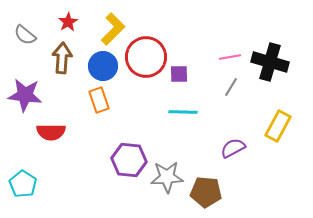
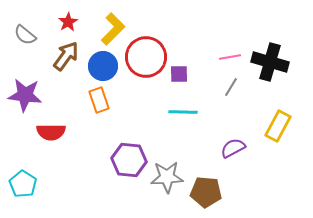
brown arrow: moved 4 px right, 2 px up; rotated 32 degrees clockwise
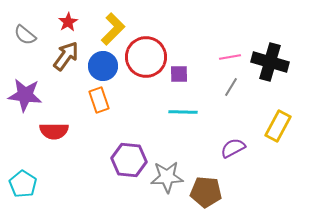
red semicircle: moved 3 px right, 1 px up
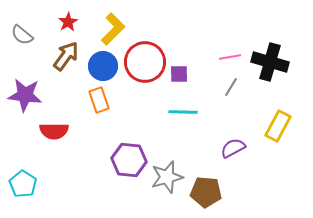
gray semicircle: moved 3 px left
red circle: moved 1 px left, 5 px down
gray star: rotated 12 degrees counterclockwise
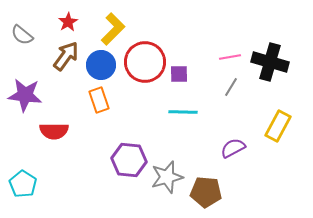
blue circle: moved 2 px left, 1 px up
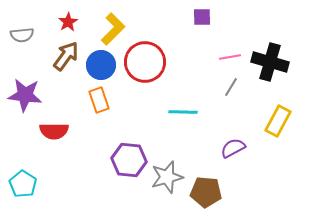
gray semicircle: rotated 45 degrees counterclockwise
purple square: moved 23 px right, 57 px up
yellow rectangle: moved 5 px up
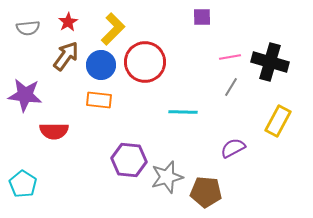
gray semicircle: moved 6 px right, 7 px up
orange rectangle: rotated 65 degrees counterclockwise
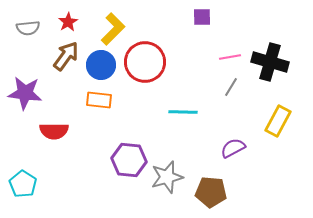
purple star: moved 2 px up
brown pentagon: moved 5 px right
